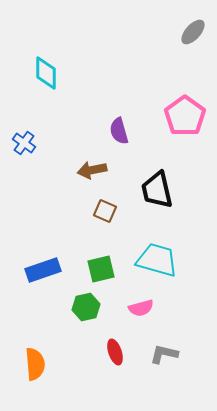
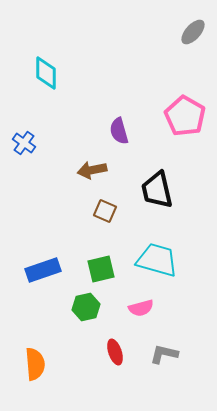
pink pentagon: rotated 6 degrees counterclockwise
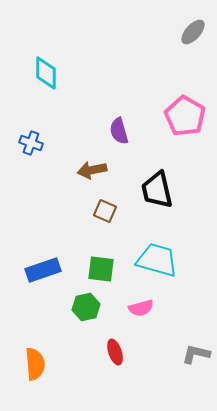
blue cross: moved 7 px right; rotated 15 degrees counterclockwise
green square: rotated 20 degrees clockwise
gray L-shape: moved 32 px right
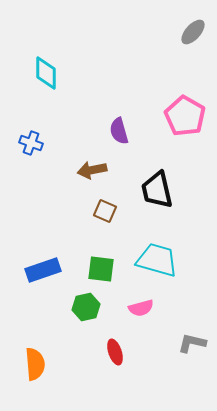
gray L-shape: moved 4 px left, 11 px up
